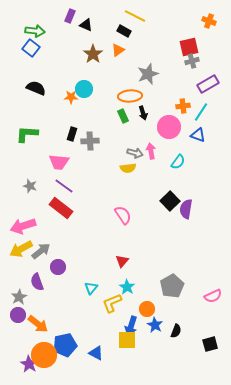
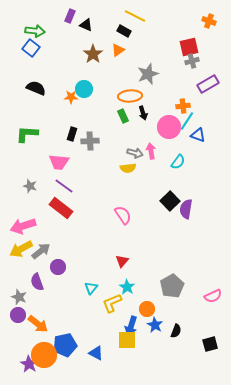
cyan line at (201, 112): moved 14 px left, 9 px down
gray star at (19, 297): rotated 21 degrees counterclockwise
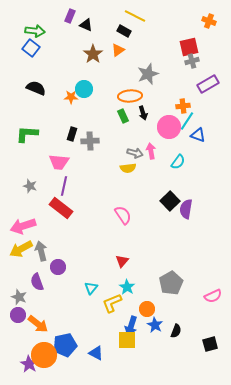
purple line at (64, 186): rotated 66 degrees clockwise
gray arrow at (41, 251): rotated 66 degrees counterclockwise
gray pentagon at (172, 286): moved 1 px left, 3 px up
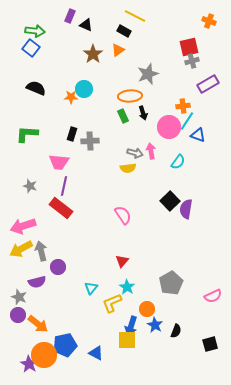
purple semicircle at (37, 282): rotated 84 degrees counterclockwise
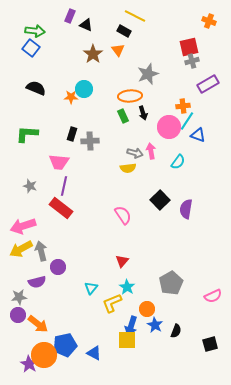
orange triangle at (118, 50): rotated 32 degrees counterclockwise
black square at (170, 201): moved 10 px left, 1 px up
gray star at (19, 297): rotated 28 degrees counterclockwise
blue triangle at (96, 353): moved 2 px left
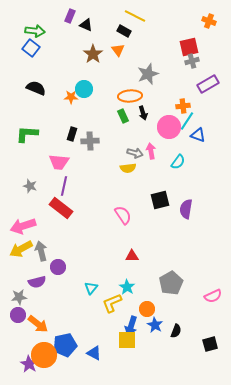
black square at (160, 200): rotated 30 degrees clockwise
red triangle at (122, 261): moved 10 px right, 5 px up; rotated 48 degrees clockwise
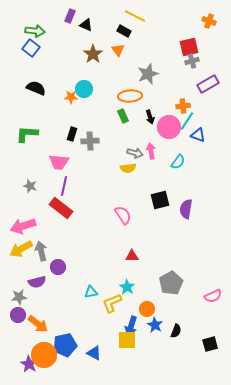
black arrow at (143, 113): moved 7 px right, 4 px down
cyan triangle at (91, 288): moved 4 px down; rotated 40 degrees clockwise
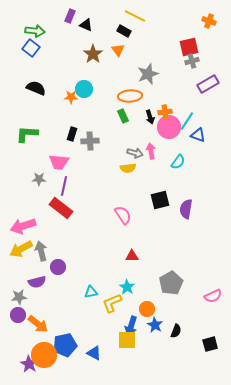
orange cross at (183, 106): moved 18 px left, 6 px down
gray star at (30, 186): moved 9 px right, 7 px up; rotated 16 degrees counterclockwise
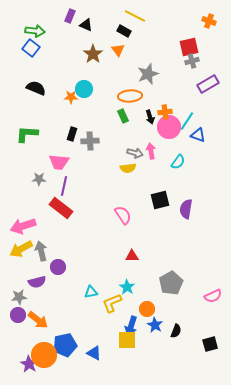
orange arrow at (38, 324): moved 4 px up
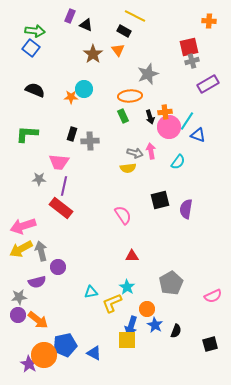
orange cross at (209, 21): rotated 16 degrees counterclockwise
black semicircle at (36, 88): moved 1 px left, 2 px down
